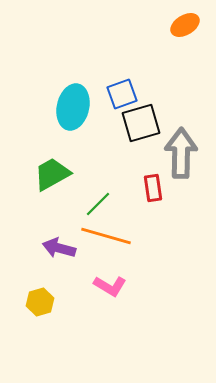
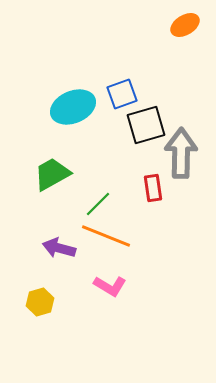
cyan ellipse: rotated 54 degrees clockwise
black square: moved 5 px right, 2 px down
orange line: rotated 6 degrees clockwise
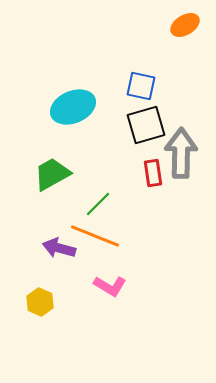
blue square: moved 19 px right, 8 px up; rotated 32 degrees clockwise
red rectangle: moved 15 px up
orange line: moved 11 px left
yellow hexagon: rotated 20 degrees counterclockwise
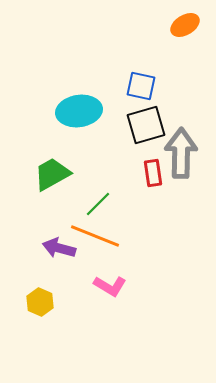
cyan ellipse: moved 6 px right, 4 px down; rotated 15 degrees clockwise
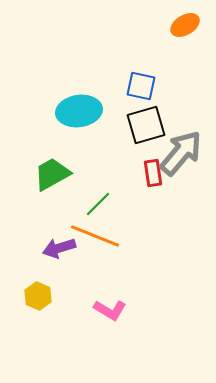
gray arrow: rotated 39 degrees clockwise
purple arrow: rotated 32 degrees counterclockwise
pink L-shape: moved 24 px down
yellow hexagon: moved 2 px left, 6 px up
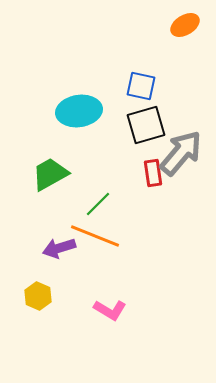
green trapezoid: moved 2 px left
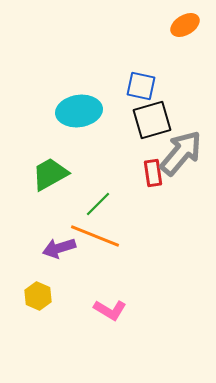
black square: moved 6 px right, 5 px up
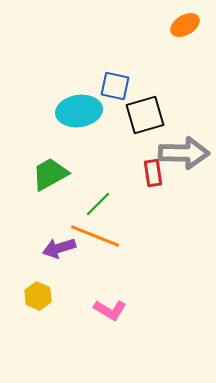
blue square: moved 26 px left
black square: moved 7 px left, 5 px up
gray arrow: moved 3 px right; rotated 51 degrees clockwise
